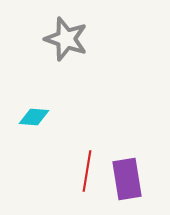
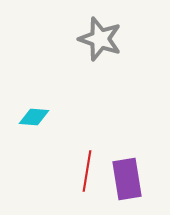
gray star: moved 34 px right
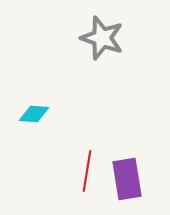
gray star: moved 2 px right, 1 px up
cyan diamond: moved 3 px up
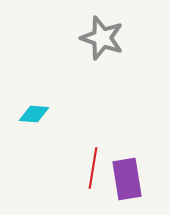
red line: moved 6 px right, 3 px up
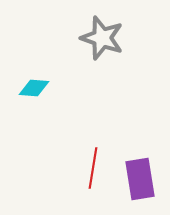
cyan diamond: moved 26 px up
purple rectangle: moved 13 px right
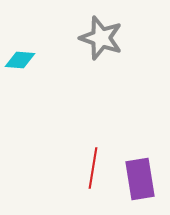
gray star: moved 1 px left
cyan diamond: moved 14 px left, 28 px up
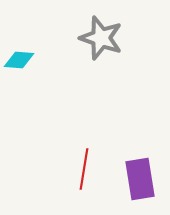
cyan diamond: moved 1 px left
red line: moved 9 px left, 1 px down
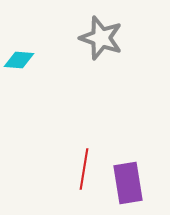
purple rectangle: moved 12 px left, 4 px down
